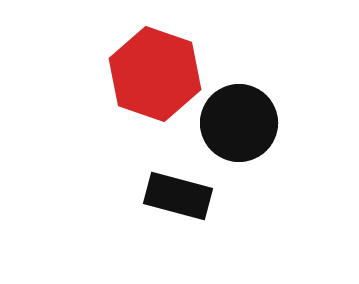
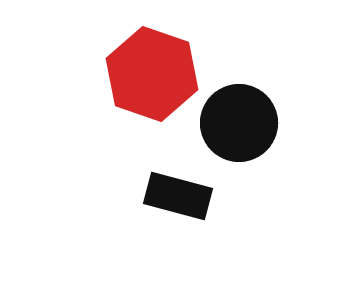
red hexagon: moved 3 px left
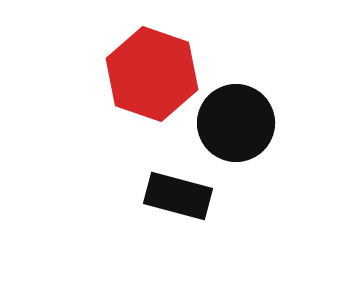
black circle: moved 3 px left
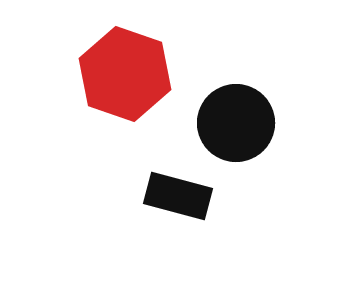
red hexagon: moved 27 px left
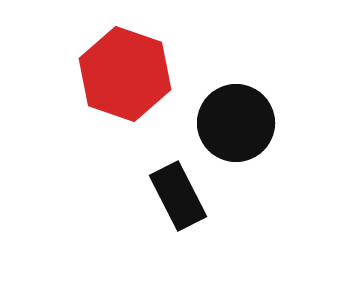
black rectangle: rotated 48 degrees clockwise
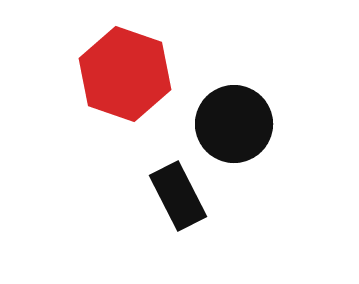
black circle: moved 2 px left, 1 px down
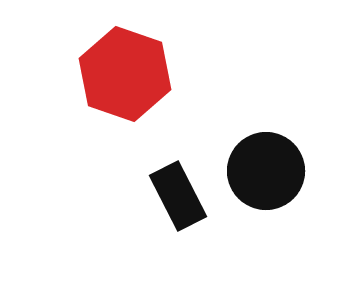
black circle: moved 32 px right, 47 px down
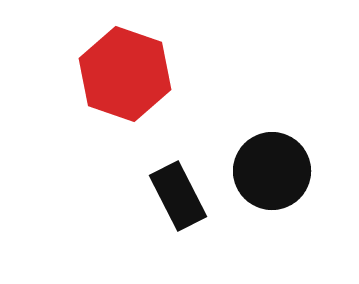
black circle: moved 6 px right
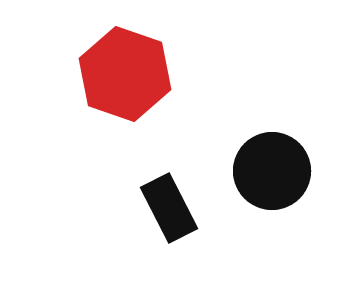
black rectangle: moved 9 px left, 12 px down
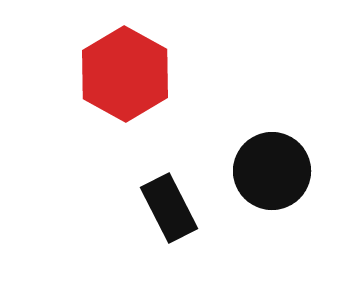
red hexagon: rotated 10 degrees clockwise
